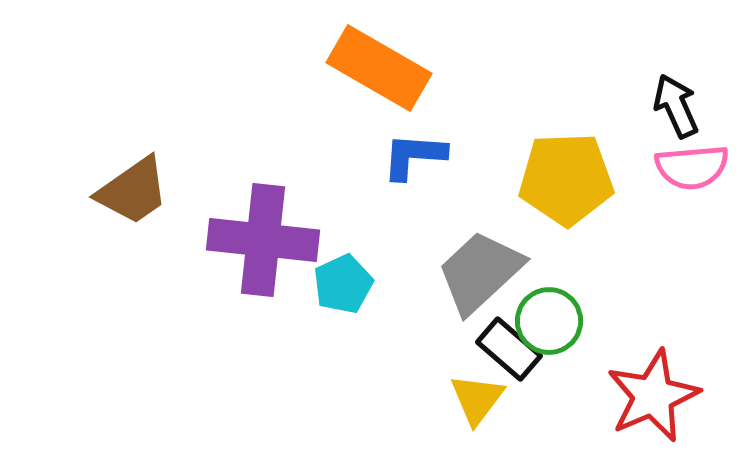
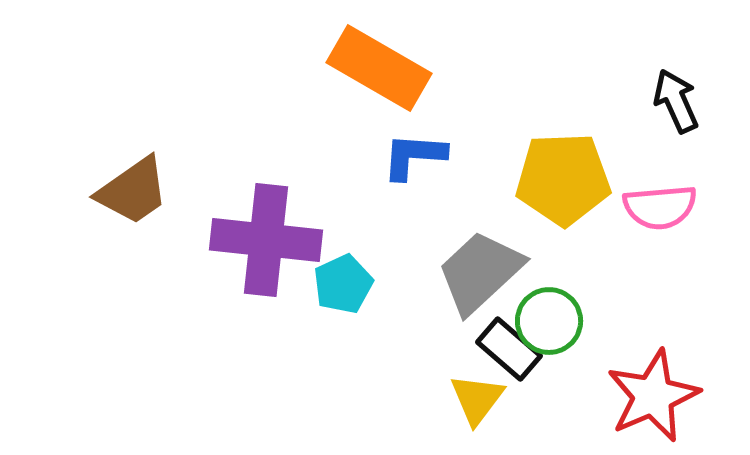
black arrow: moved 5 px up
pink semicircle: moved 32 px left, 40 px down
yellow pentagon: moved 3 px left
purple cross: moved 3 px right
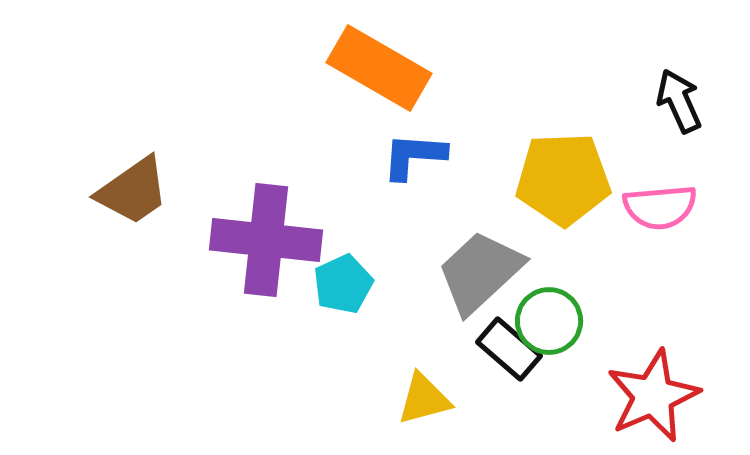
black arrow: moved 3 px right
yellow triangle: moved 53 px left; rotated 38 degrees clockwise
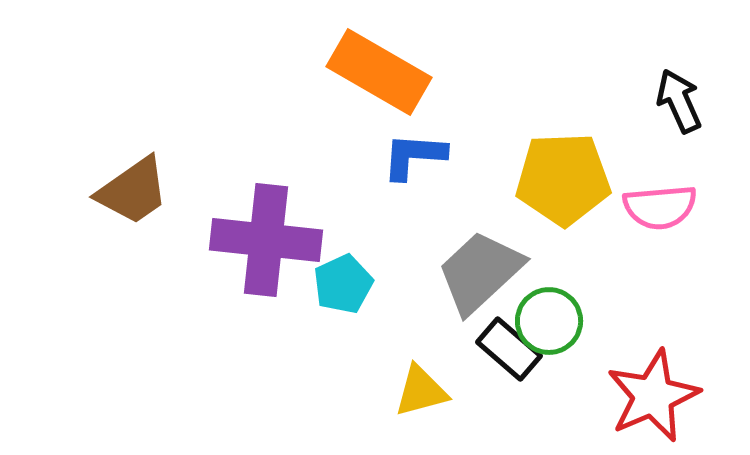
orange rectangle: moved 4 px down
yellow triangle: moved 3 px left, 8 px up
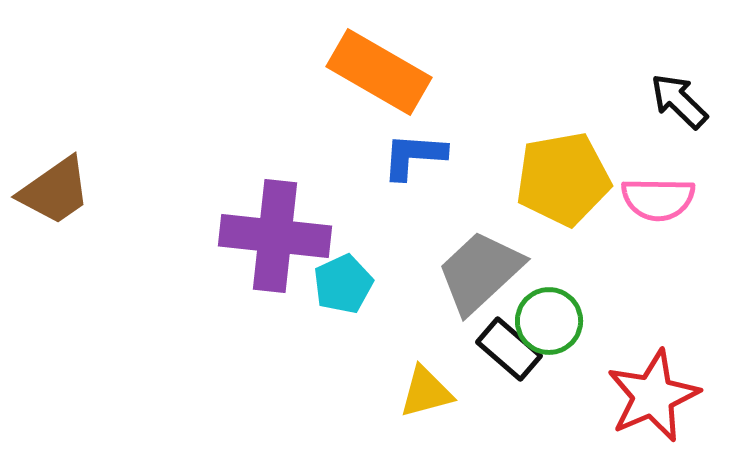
black arrow: rotated 22 degrees counterclockwise
yellow pentagon: rotated 8 degrees counterclockwise
brown trapezoid: moved 78 px left
pink semicircle: moved 2 px left, 8 px up; rotated 6 degrees clockwise
purple cross: moved 9 px right, 4 px up
yellow triangle: moved 5 px right, 1 px down
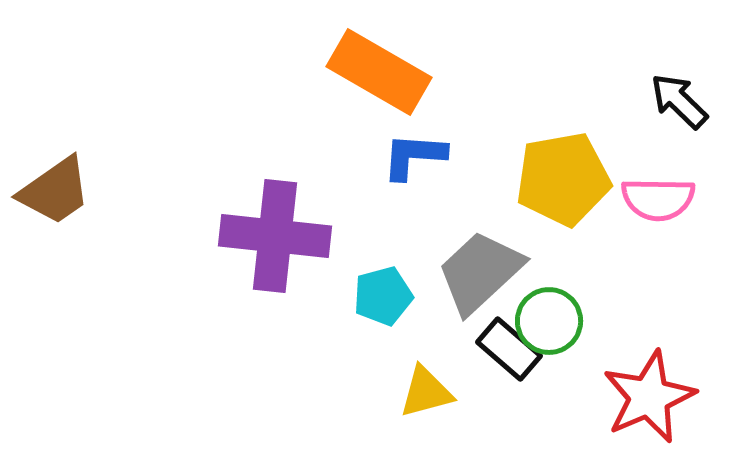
cyan pentagon: moved 40 px right, 12 px down; rotated 10 degrees clockwise
red star: moved 4 px left, 1 px down
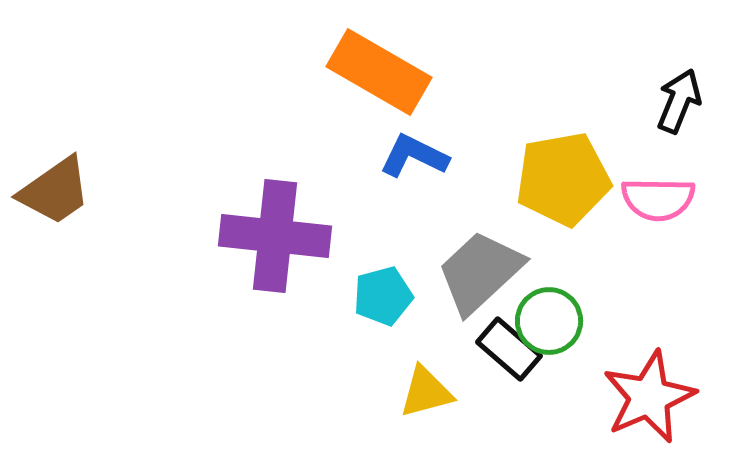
black arrow: rotated 68 degrees clockwise
blue L-shape: rotated 22 degrees clockwise
